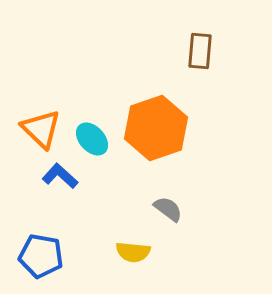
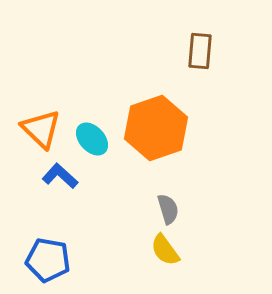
gray semicircle: rotated 36 degrees clockwise
yellow semicircle: moved 32 px right, 2 px up; rotated 48 degrees clockwise
blue pentagon: moved 7 px right, 4 px down
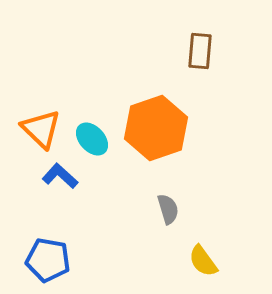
yellow semicircle: moved 38 px right, 11 px down
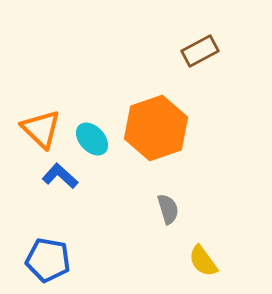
brown rectangle: rotated 57 degrees clockwise
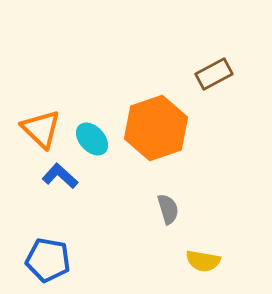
brown rectangle: moved 14 px right, 23 px down
yellow semicircle: rotated 44 degrees counterclockwise
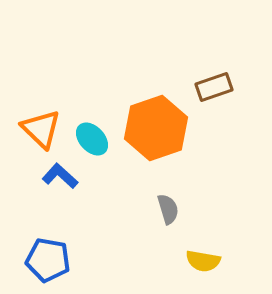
brown rectangle: moved 13 px down; rotated 9 degrees clockwise
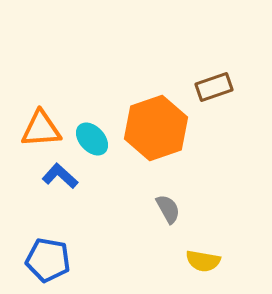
orange triangle: rotated 48 degrees counterclockwise
gray semicircle: rotated 12 degrees counterclockwise
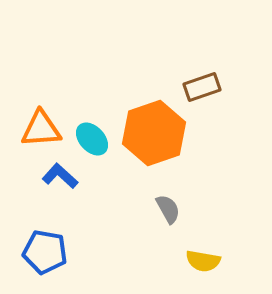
brown rectangle: moved 12 px left
orange hexagon: moved 2 px left, 5 px down
blue pentagon: moved 3 px left, 8 px up
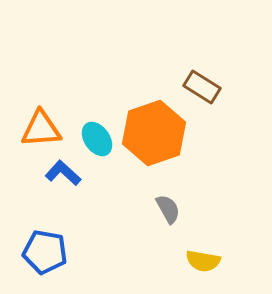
brown rectangle: rotated 51 degrees clockwise
cyan ellipse: moved 5 px right; rotated 8 degrees clockwise
blue L-shape: moved 3 px right, 3 px up
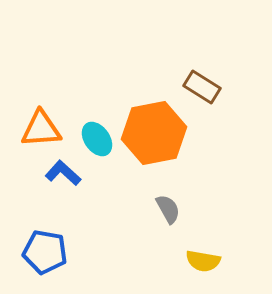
orange hexagon: rotated 8 degrees clockwise
